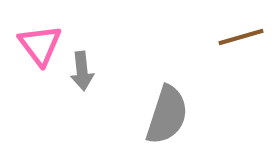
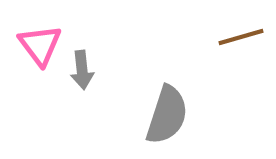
gray arrow: moved 1 px up
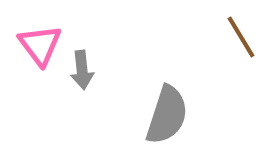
brown line: rotated 75 degrees clockwise
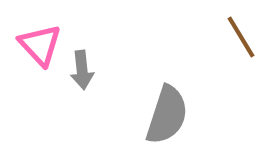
pink triangle: rotated 6 degrees counterclockwise
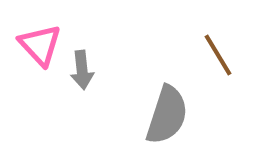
brown line: moved 23 px left, 18 px down
